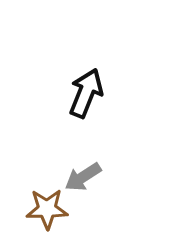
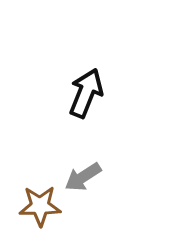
brown star: moved 7 px left, 3 px up
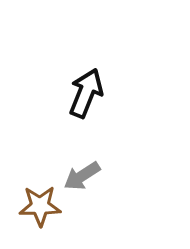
gray arrow: moved 1 px left, 1 px up
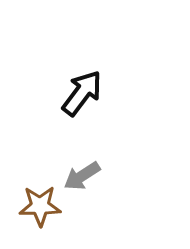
black arrow: moved 4 px left; rotated 15 degrees clockwise
